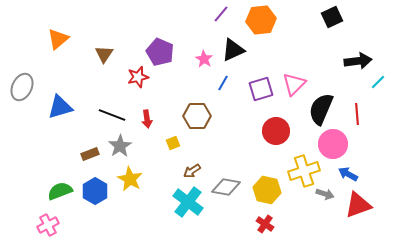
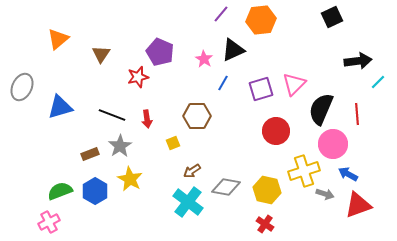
brown triangle: moved 3 px left
pink cross: moved 1 px right, 3 px up
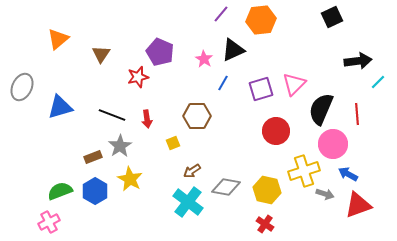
brown rectangle: moved 3 px right, 3 px down
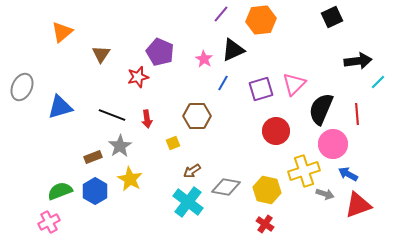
orange triangle: moved 4 px right, 7 px up
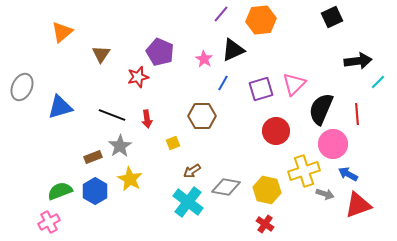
brown hexagon: moved 5 px right
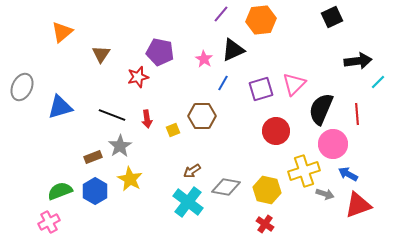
purple pentagon: rotated 12 degrees counterclockwise
yellow square: moved 13 px up
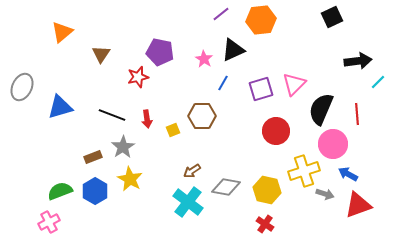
purple line: rotated 12 degrees clockwise
gray star: moved 3 px right, 1 px down
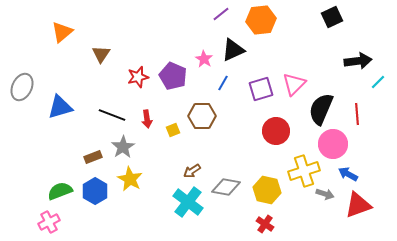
purple pentagon: moved 13 px right, 24 px down; rotated 12 degrees clockwise
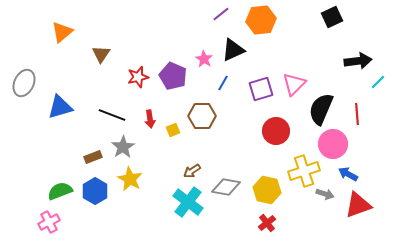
gray ellipse: moved 2 px right, 4 px up
red arrow: moved 3 px right
red cross: moved 2 px right, 1 px up; rotated 18 degrees clockwise
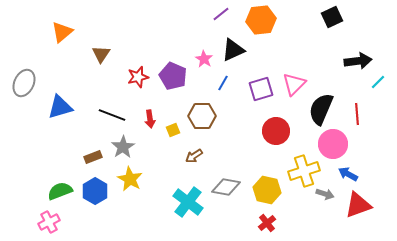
brown arrow: moved 2 px right, 15 px up
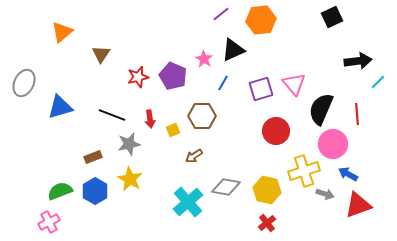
pink triangle: rotated 25 degrees counterclockwise
gray star: moved 6 px right, 3 px up; rotated 20 degrees clockwise
cyan cross: rotated 12 degrees clockwise
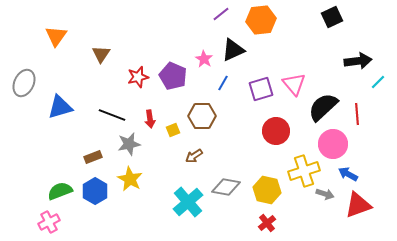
orange triangle: moved 6 px left, 4 px down; rotated 15 degrees counterclockwise
black semicircle: moved 2 px right, 2 px up; rotated 24 degrees clockwise
